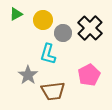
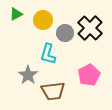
gray circle: moved 2 px right
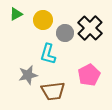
gray star: rotated 24 degrees clockwise
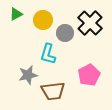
black cross: moved 5 px up
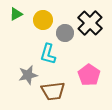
pink pentagon: rotated 10 degrees counterclockwise
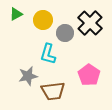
gray star: moved 1 px down
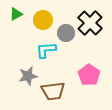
gray circle: moved 1 px right
cyan L-shape: moved 2 px left, 4 px up; rotated 70 degrees clockwise
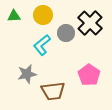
green triangle: moved 2 px left, 2 px down; rotated 24 degrees clockwise
yellow circle: moved 5 px up
cyan L-shape: moved 4 px left, 5 px up; rotated 35 degrees counterclockwise
gray star: moved 1 px left, 2 px up
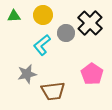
pink pentagon: moved 3 px right, 1 px up
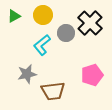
green triangle: rotated 24 degrees counterclockwise
pink pentagon: moved 1 px down; rotated 20 degrees clockwise
